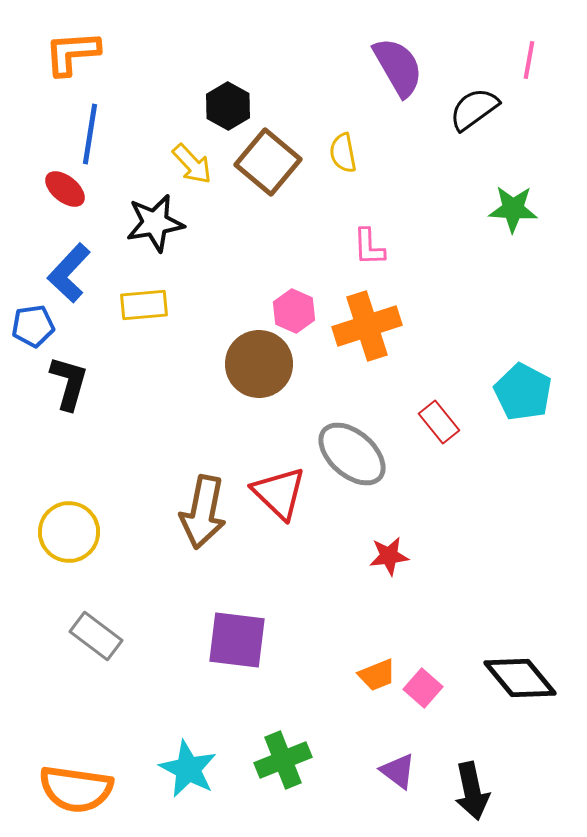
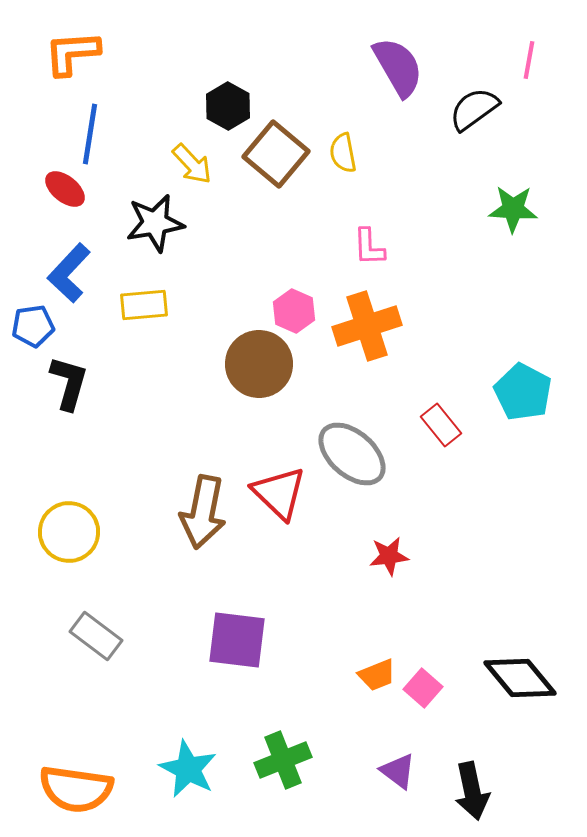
brown square: moved 8 px right, 8 px up
red rectangle: moved 2 px right, 3 px down
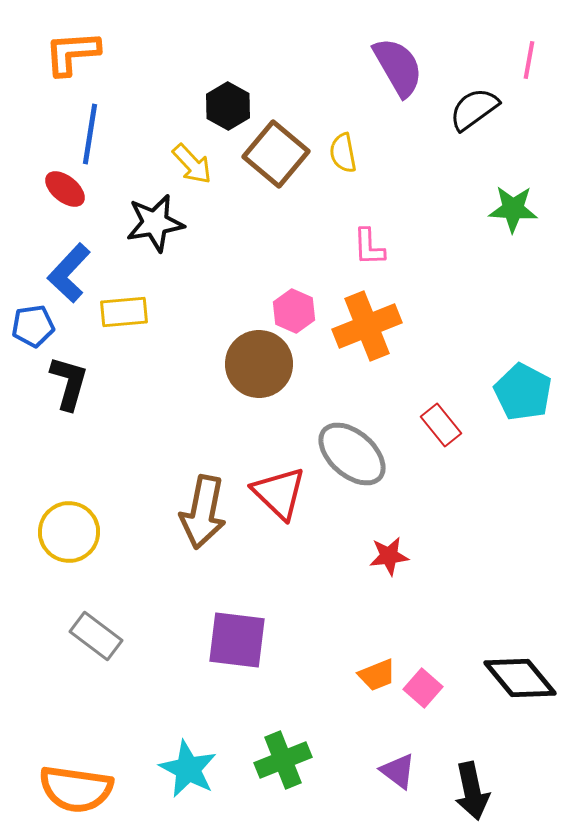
yellow rectangle: moved 20 px left, 7 px down
orange cross: rotated 4 degrees counterclockwise
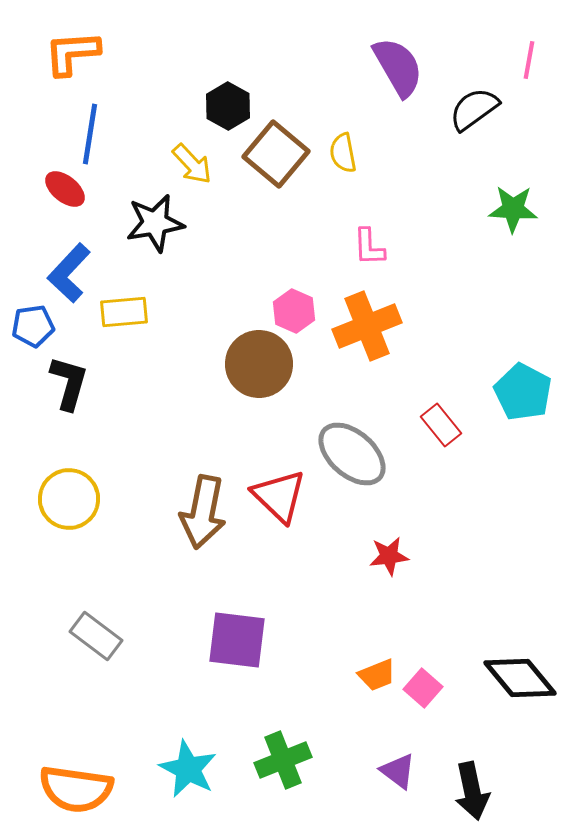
red triangle: moved 3 px down
yellow circle: moved 33 px up
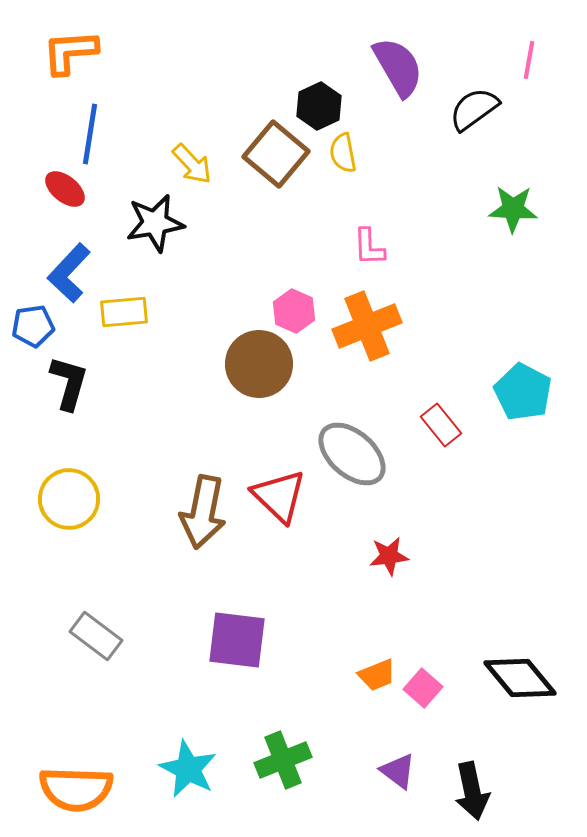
orange L-shape: moved 2 px left, 1 px up
black hexagon: moved 91 px right; rotated 6 degrees clockwise
orange semicircle: rotated 6 degrees counterclockwise
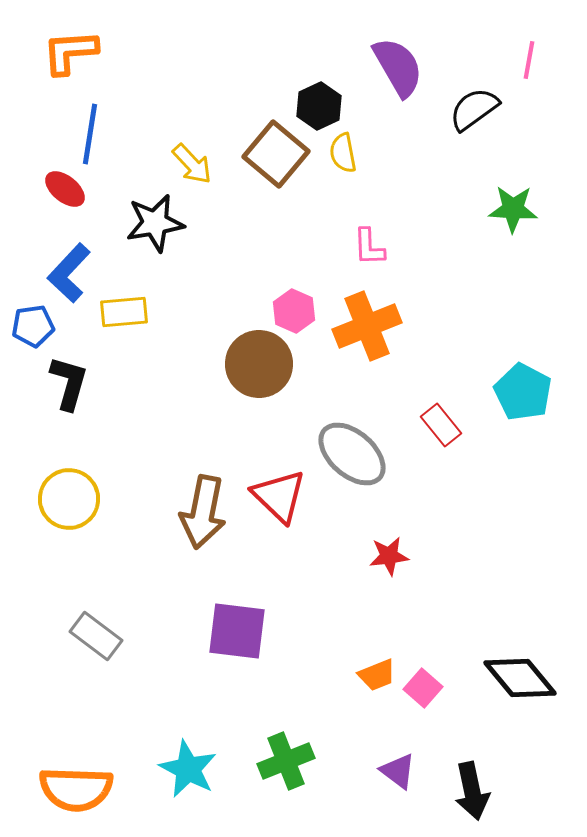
purple square: moved 9 px up
green cross: moved 3 px right, 1 px down
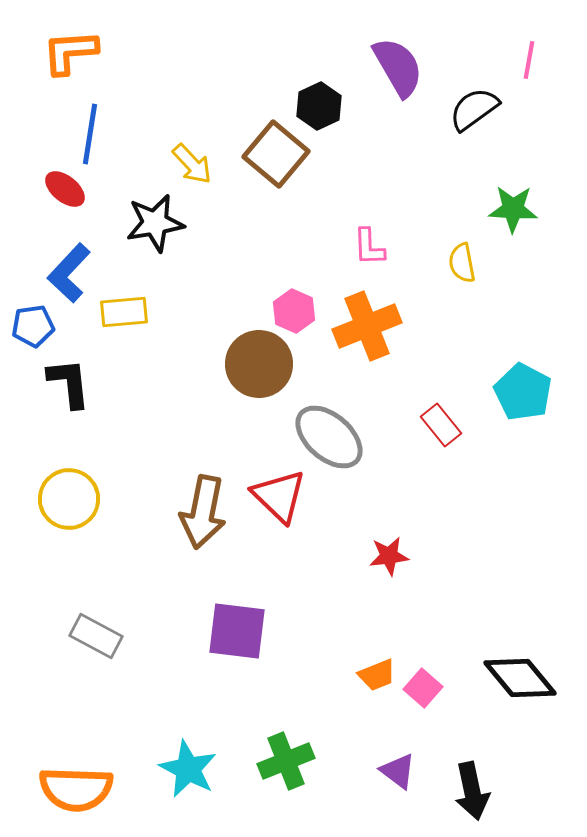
yellow semicircle: moved 119 px right, 110 px down
black L-shape: rotated 22 degrees counterclockwise
gray ellipse: moved 23 px left, 17 px up
gray rectangle: rotated 9 degrees counterclockwise
